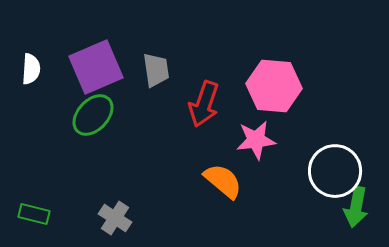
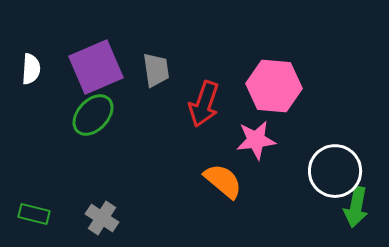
gray cross: moved 13 px left
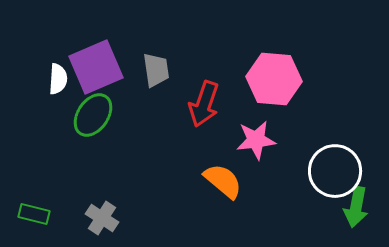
white semicircle: moved 27 px right, 10 px down
pink hexagon: moved 7 px up
green ellipse: rotated 9 degrees counterclockwise
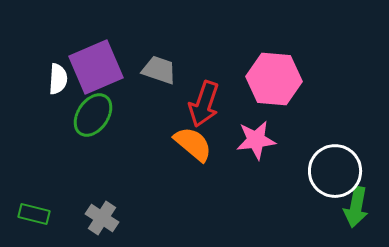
gray trapezoid: moved 3 px right; rotated 63 degrees counterclockwise
orange semicircle: moved 30 px left, 37 px up
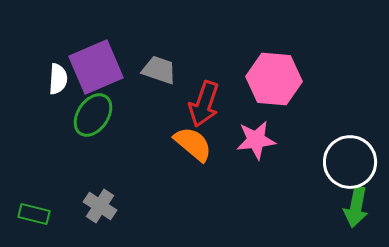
white circle: moved 15 px right, 9 px up
gray cross: moved 2 px left, 12 px up
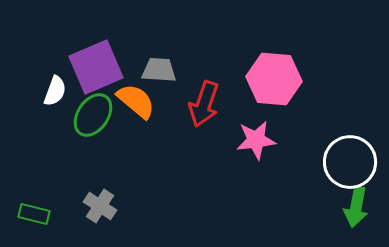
gray trapezoid: rotated 15 degrees counterclockwise
white semicircle: moved 3 px left, 12 px down; rotated 16 degrees clockwise
orange semicircle: moved 57 px left, 43 px up
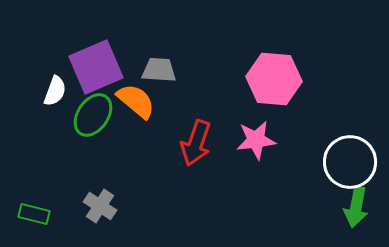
red arrow: moved 8 px left, 39 px down
